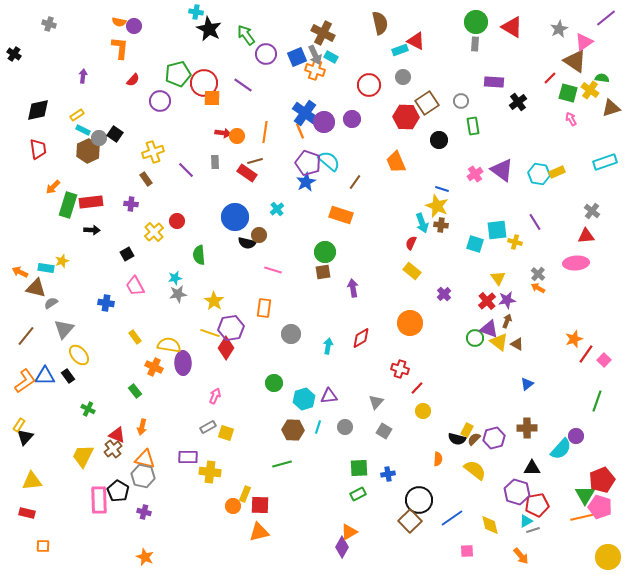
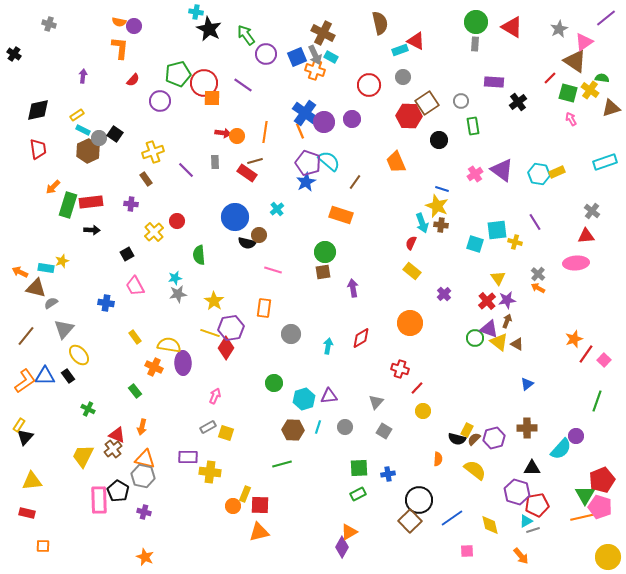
red hexagon at (406, 117): moved 3 px right, 1 px up
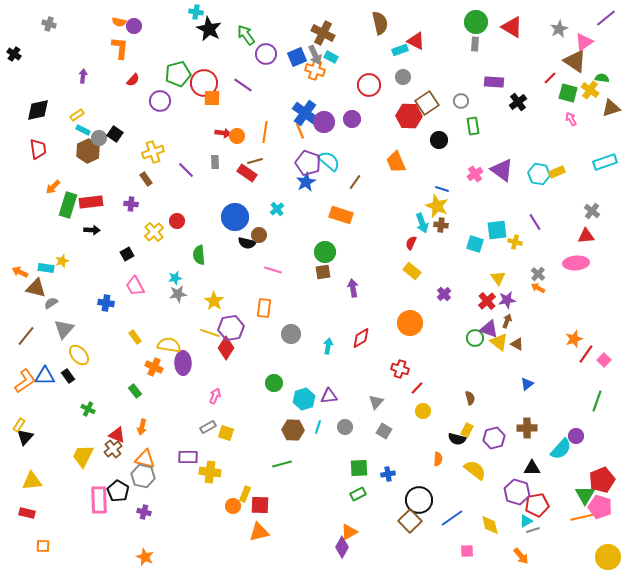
brown semicircle at (474, 439): moved 4 px left, 41 px up; rotated 120 degrees clockwise
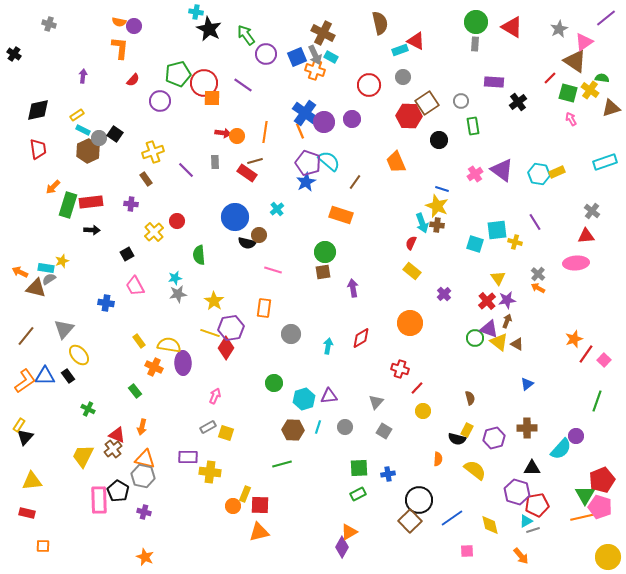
brown cross at (441, 225): moved 4 px left
gray semicircle at (51, 303): moved 2 px left, 24 px up
yellow rectangle at (135, 337): moved 4 px right, 4 px down
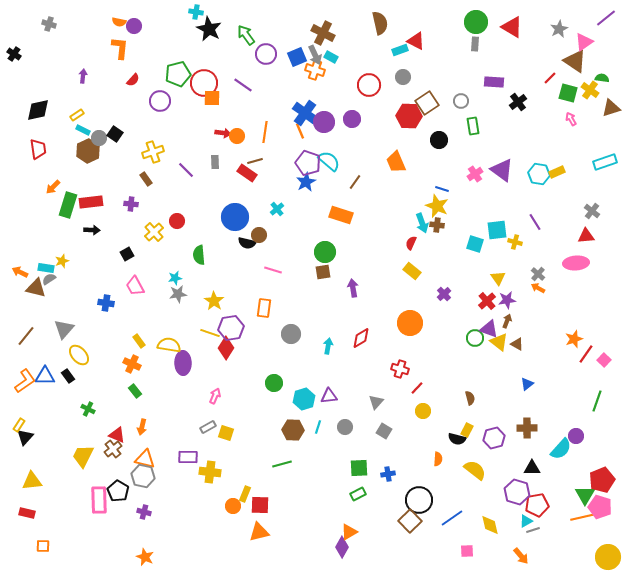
orange cross at (154, 367): moved 22 px left, 3 px up
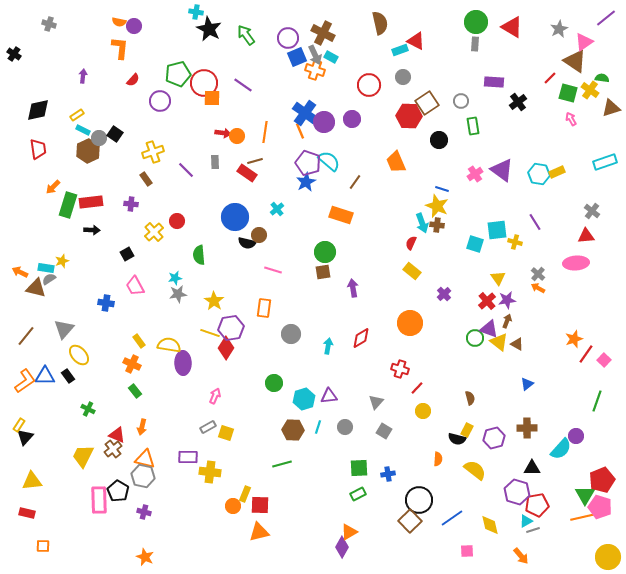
purple circle at (266, 54): moved 22 px right, 16 px up
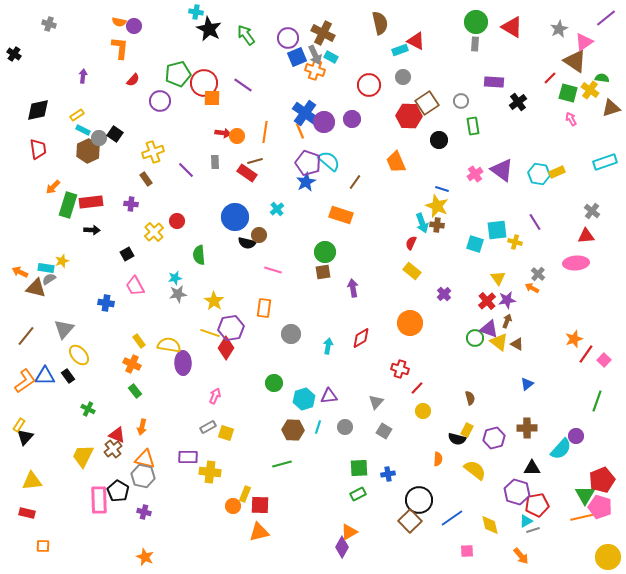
orange arrow at (538, 288): moved 6 px left
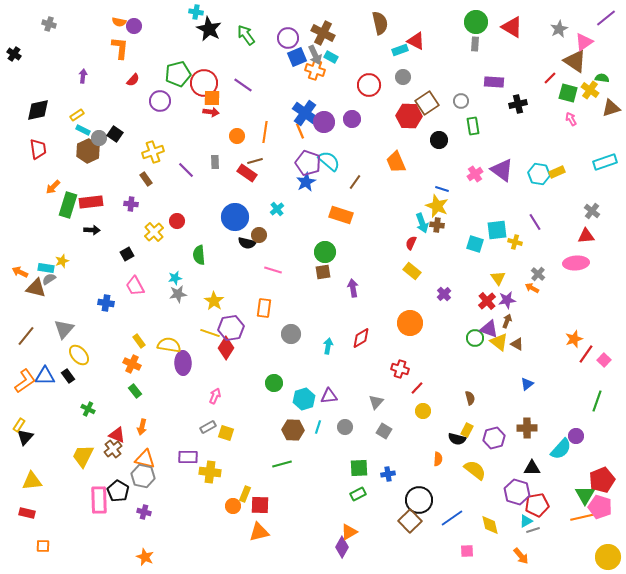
black cross at (518, 102): moved 2 px down; rotated 24 degrees clockwise
red arrow at (223, 133): moved 12 px left, 21 px up
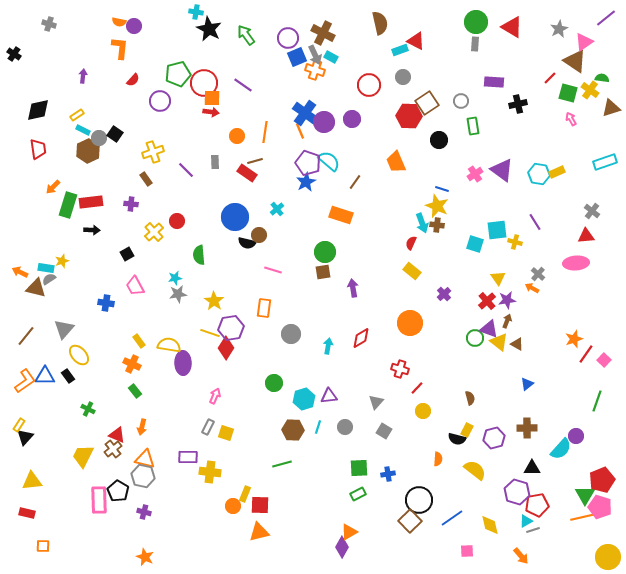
gray rectangle at (208, 427): rotated 35 degrees counterclockwise
